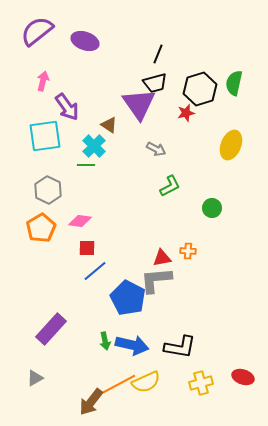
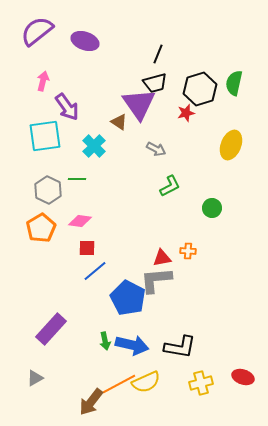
brown triangle: moved 10 px right, 3 px up
green line: moved 9 px left, 14 px down
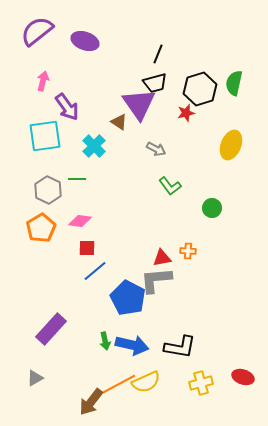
green L-shape: rotated 80 degrees clockwise
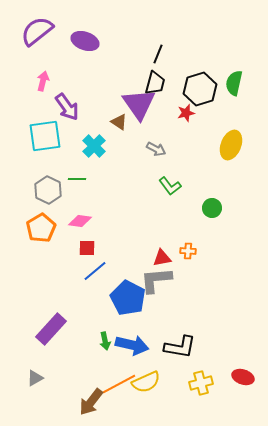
black trapezoid: rotated 60 degrees counterclockwise
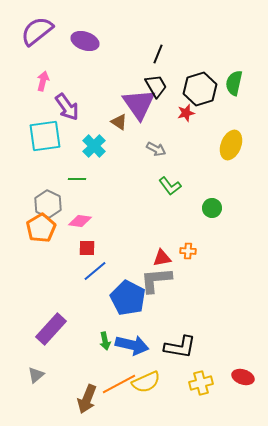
black trapezoid: moved 1 px right, 3 px down; rotated 45 degrees counterclockwise
gray hexagon: moved 14 px down
gray triangle: moved 1 px right, 3 px up; rotated 12 degrees counterclockwise
brown arrow: moved 4 px left, 3 px up; rotated 16 degrees counterclockwise
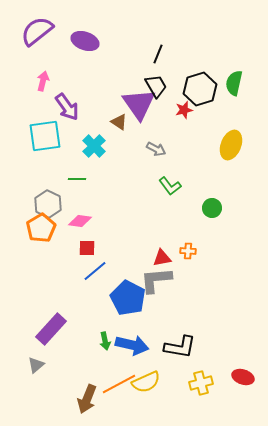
red star: moved 2 px left, 3 px up
gray triangle: moved 10 px up
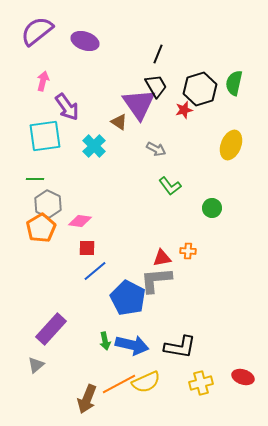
green line: moved 42 px left
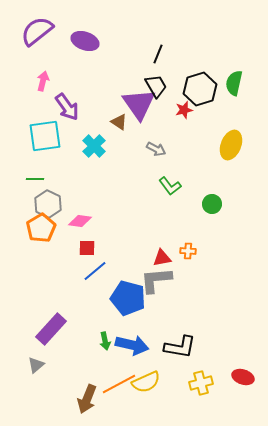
green circle: moved 4 px up
blue pentagon: rotated 12 degrees counterclockwise
